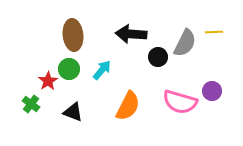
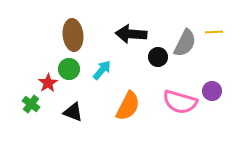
red star: moved 2 px down
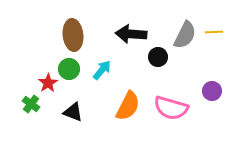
gray semicircle: moved 8 px up
pink semicircle: moved 9 px left, 6 px down
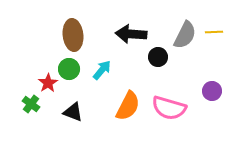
pink semicircle: moved 2 px left
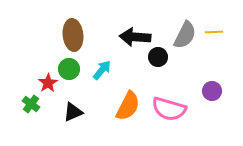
black arrow: moved 4 px right, 3 px down
pink semicircle: moved 1 px down
black triangle: rotated 45 degrees counterclockwise
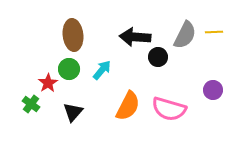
purple circle: moved 1 px right, 1 px up
black triangle: rotated 25 degrees counterclockwise
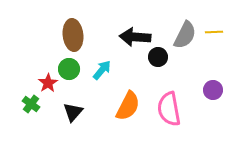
pink semicircle: rotated 64 degrees clockwise
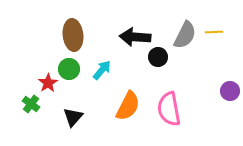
purple circle: moved 17 px right, 1 px down
black triangle: moved 5 px down
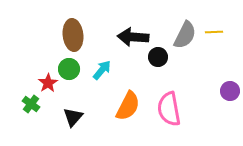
black arrow: moved 2 px left
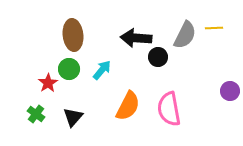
yellow line: moved 4 px up
black arrow: moved 3 px right, 1 px down
green cross: moved 5 px right, 10 px down
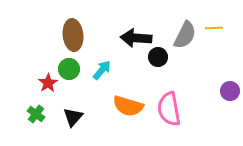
orange semicircle: rotated 80 degrees clockwise
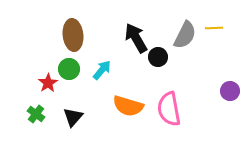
black arrow: rotated 56 degrees clockwise
